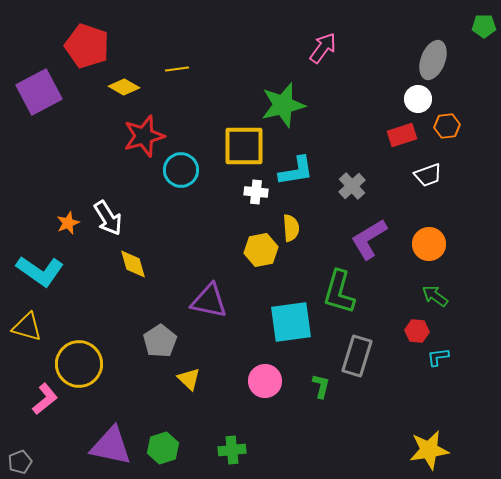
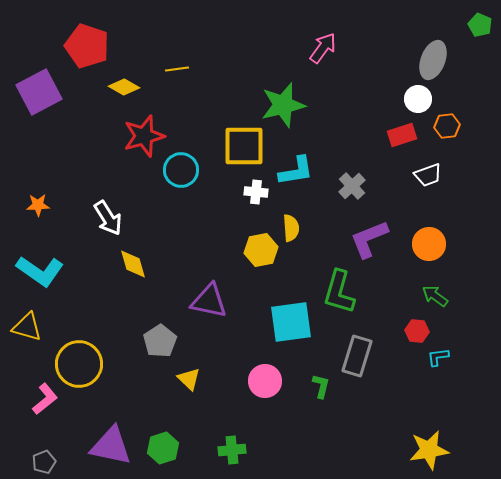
green pentagon at (484, 26): moved 4 px left, 1 px up; rotated 25 degrees clockwise
orange star at (68, 223): moved 30 px left, 18 px up; rotated 20 degrees clockwise
purple L-shape at (369, 239): rotated 9 degrees clockwise
gray pentagon at (20, 462): moved 24 px right
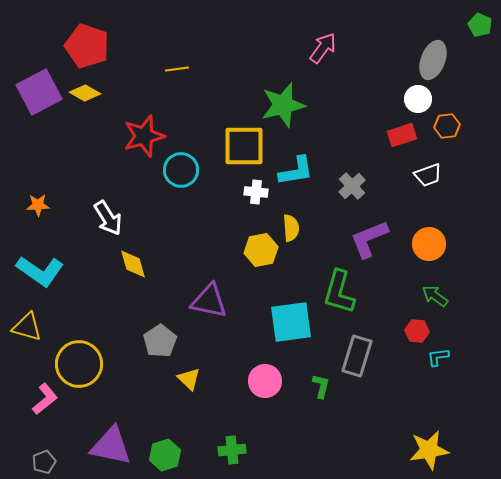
yellow diamond at (124, 87): moved 39 px left, 6 px down
green hexagon at (163, 448): moved 2 px right, 7 px down
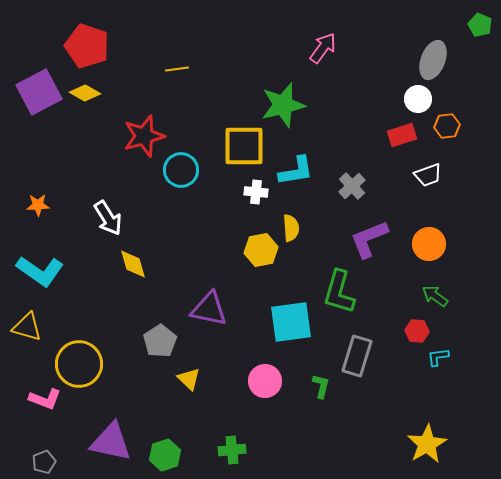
purple triangle at (209, 301): moved 8 px down
pink L-shape at (45, 399): rotated 60 degrees clockwise
purple triangle at (111, 446): moved 4 px up
yellow star at (429, 450): moved 2 px left, 6 px up; rotated 21 degrees counterclockwise
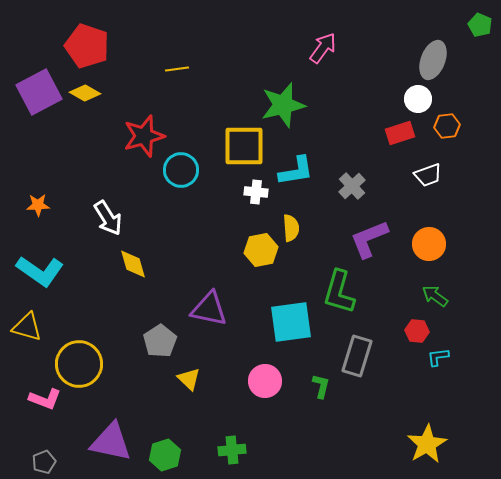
red rectangle at (402, 135): moved 2 px left, 2 px up
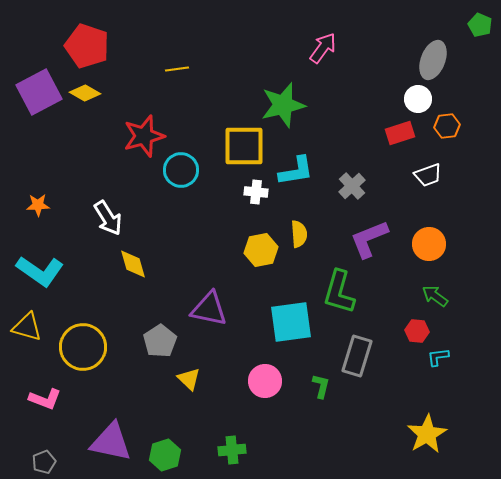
yellow semicircle at (291, 228): moved 8 px right, 6 px down
yellow circle at (79, 364): moved 4 px right, 17 px up
yellow star at (427, 444): moved 10 px up
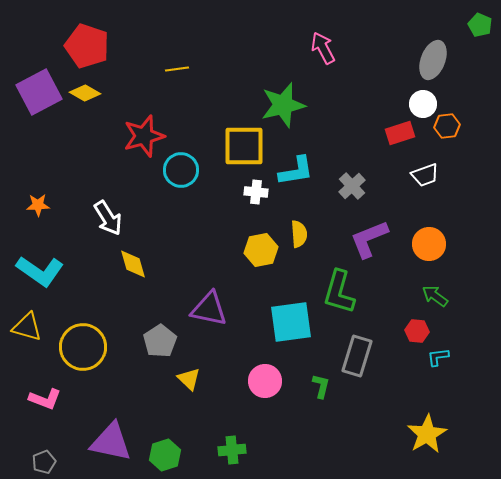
pink arrow at (323, 48): rotated 64 degrees counterclockwise
white circle at (418, 99): moved 5 px right, 5 px down
white trapezoid at (428, 175): moved 3 px left
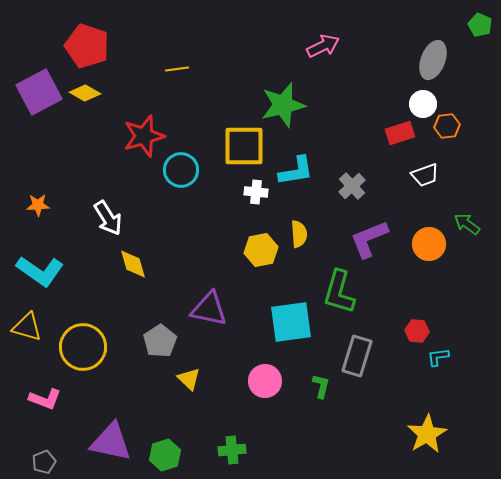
pink arrow at (323, 48): moved 2 px up; rotated 92 degrees clockwise
green arrow at (435, 296): moved 32 px right, 72 px up
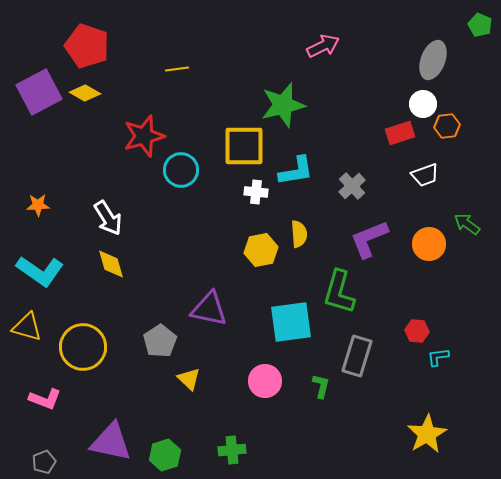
yellow diamond at (133, 264): moved 22 px left
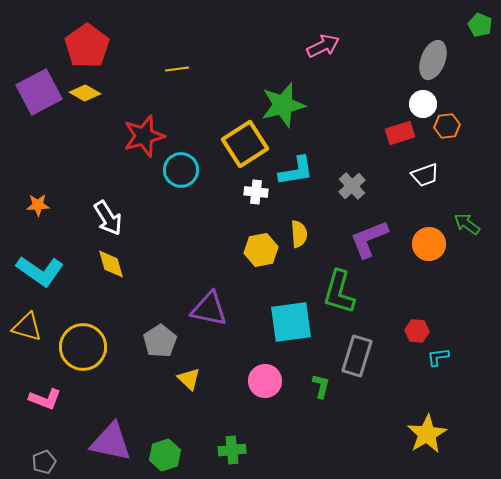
red pentagon at (87, 46): rotated 18 degrees clockwise
yellow square at (244, 146): moved 1 px right, 2 px up; rotated 33 degrees counterclockwise
